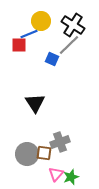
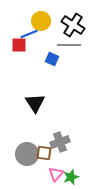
gray line: rotated 45 degrees clockwise
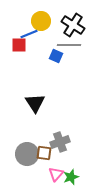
blue square: moved 4 px right, 3 px up
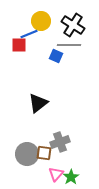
black triangle: moved 3 px right; rotated 25 degrees clockwise
green star: rotated 14 degrees counterclockwise
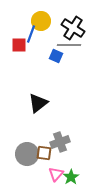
black cross: moved 3 px down
blue line: moved 2 px right; rotated 48 degrees counterclockwise
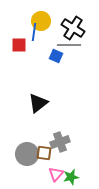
blue line: moved 3 px right, 2 px up; rotated 12 degrees counterclockwise
green star: rotated 21 degrees clockwise
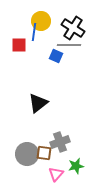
green star: moved 5 px right, 11 px up
